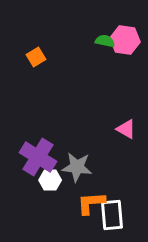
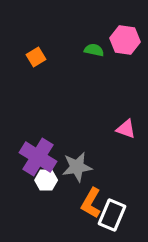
green semicircle: moved 11 px left, 9 px down
pink triangle: rotated 10 degrees counterclockwise
gray star: rotated 16 degrees counterclockwise
white hexagon: moved 4 px left
orange L-shape: rotated 56 degrees counterclockwise
white rectangle: rotated 28 degrees clockwise
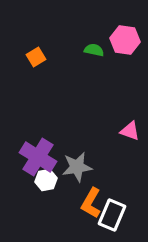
pink triangle: moved 4 px right, 2 px down
white hexagon: rotated 10 degrees counterclockwise
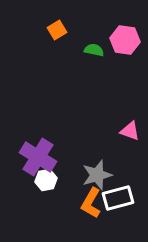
orange square: moved 21 px right, 27 px up
gray star: moved 20 px right, 8 px down; rotated 8 degrees counterclockwise
white rectangle: moved 6 px right, 17 px up; rotated 52 degrees clockwise
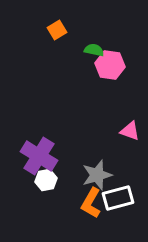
pink hexagon: moved 15 px left, 25 px down
purple cross: moved 1 px right, 1 px up
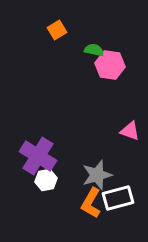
purple cross: moved 1 px left
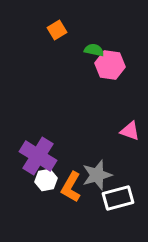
orange L-shape: moved 20 px left, 16 px up
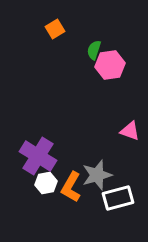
orange square: moved 2 px left, 1 px up
green semicircle: rotated 84 degrees counterclockwise
pink hexagon: rotated 16 degrees counterclockwise
white hexagon: moved 3 px down
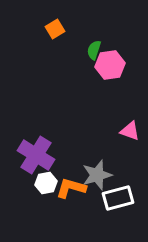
purple cross: moved 2 px left, 1 px up
orange L-shape: moved 1 px down; rotated 76 degrees clockwise
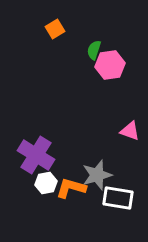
white rectangle: rotated 24 degrees clockwise
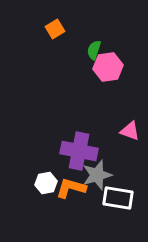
pink hexagon: moved 2 px left, 2 px down
purple cross: moved 43 px right, 4 px up; rotated 21 degrees counterclockwise
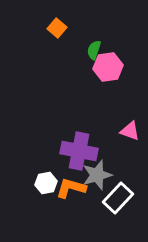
orange square: moved 2 px right, 1 px up; rotated 18 degrees counterclockwise
white rectangle: rotated 56 degrees counterclockwise
